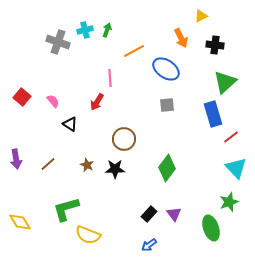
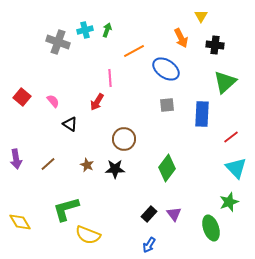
yellow triangle: rotated 32 degrees counterclockwise
blue rectangle: moved 11 px left; rotated 20 degrees clockwise
blue arrow: rotated 21 degrees counterclockwise
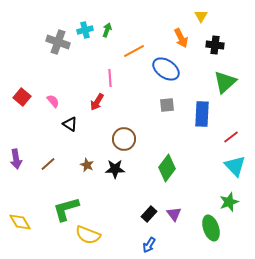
cyan triangle: moved 1 px left, 2 px up
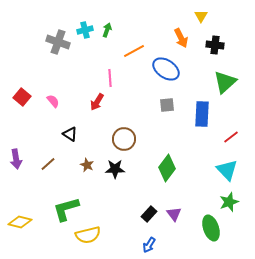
black triangle: moved 10 px down
cyan triangle: moved 8 px left, 4 px down
yellow diamond: rotated 45 degrees counterclockwise
yellow semicircle: rotated 35 degrees counterclockwise
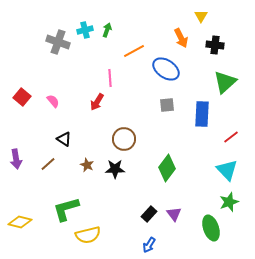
black triangle: moved 6 px left, 5 px down
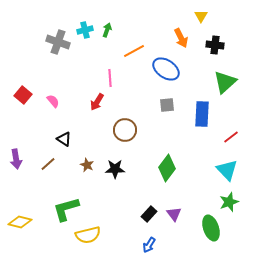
red square: moved 1 px right, 2 px up
brown circle: moved 1 px right, 9 px up
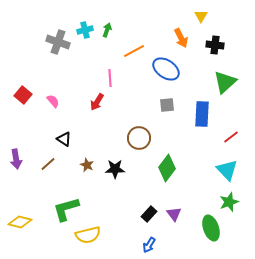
brown circle: moved 14 px right, 8 px down
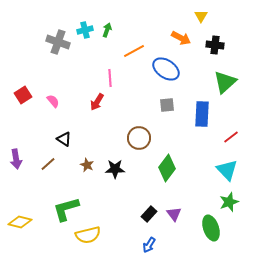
orange arrow: rotated 36 degrees counterclockwise
red square: rotated 18 degrees clockwise
